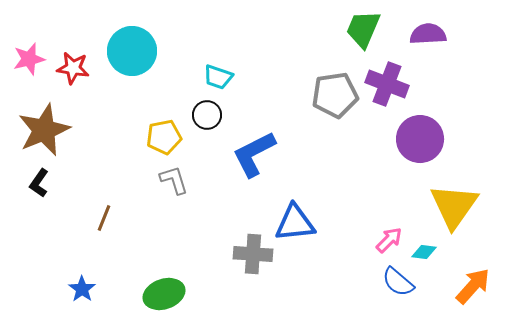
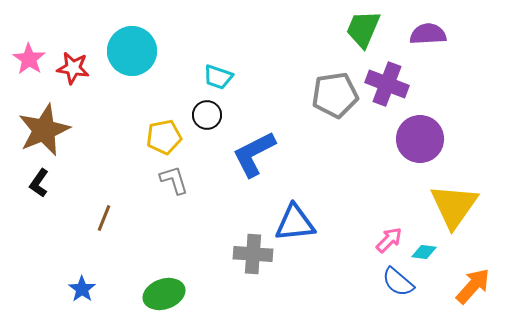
pink star: rotated 24 degrees counterclockwise
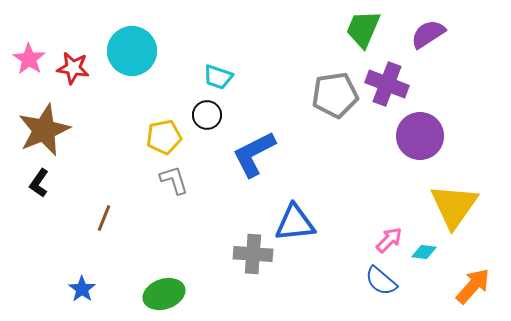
purple semicircle: rotated 30 degrees counterclockwise
purple circle: moved 3 px up
blue semicircle: moved 17 px left, 1 px up
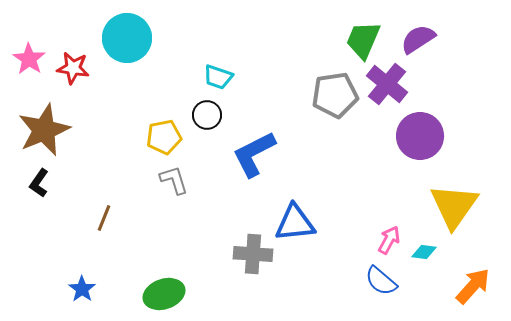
green trapezoid: moved 11 px down
purple semicircle: moved 10 px left, 5 px down
cyan circle: moved 5 px left, 13 px up
purple cross: rotated 18 degrees clockwise
pink arrow: rotated 16 degrees counterclockwise
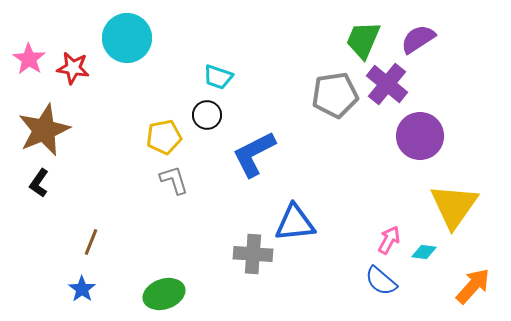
brown line: moved 13 px left, 24 px down
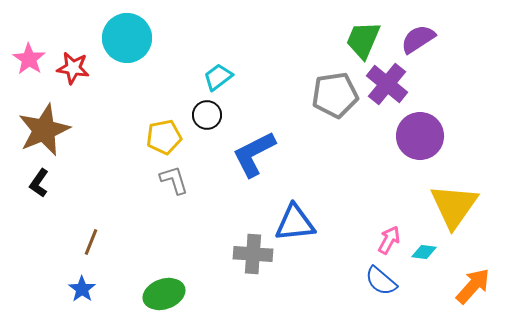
cyan trapezoid: rotated 124 degrees clockwise
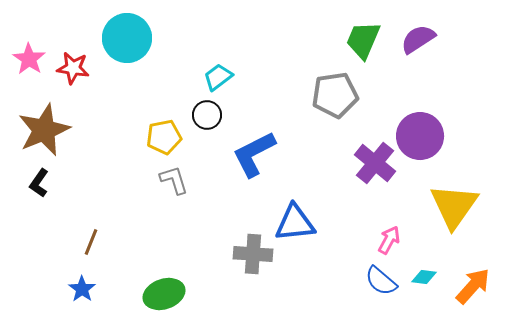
purple cross: moved 12 px left, 79 px down
cyan diamond: moved 25 px down
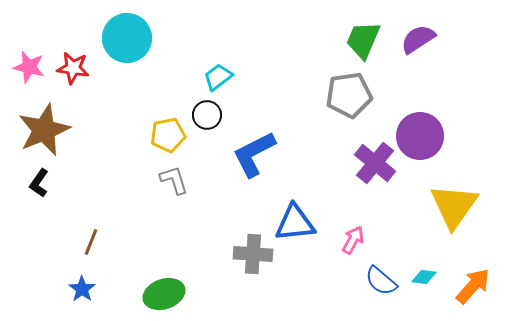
pink star: moved 8 px down; rotated 20 degrees counterclockwise
gray pentagon: moved 14 px right
yellow pentagon: moved 4 px right, 2 px up
pink arrow: moved 36 px left
